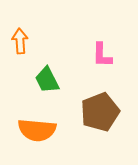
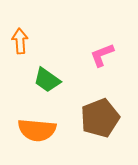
pink L-shape: rotated 68 degrees clockwise
green trapezoid: rotated 28 degrees counterclockwise
brown pentagon: moved 6 px down
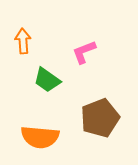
orange arrow: moved 3 px right
pink L-shape: moved 18 px left, 3 px up
orange semicircle: moved 3 px right, 7 px down
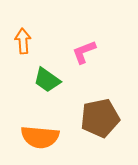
brown pentagon: rotated 9 degrees clockwise
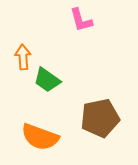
orange arrow: moved 16 px down
pink L-shape: moved 3 px left, 32 px up; rotated 84 degrees counterclockwise
orange semicircle: rotated 15 degrees clockwise
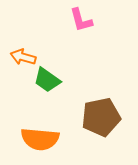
orange arrow: rotated 70 degrees counterclockwise
brown pentagon: moved 1 px right, 1 px up
orange semicircle: moved 2 px down; rotated 15 degrees counterclockwise
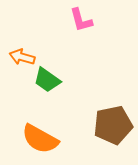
orange arrow: moved 1 px left
brown pentagon: moved 12 px right, 8 px down
orange semicircle: rotated 24 degrees clockwise
